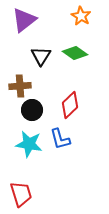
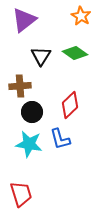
black circle: moved 2 px down
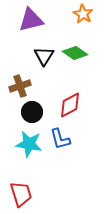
orange star: moved 2 px right, 2 px up
purple triangle: moved 7 px right; rotated 24 degrees clockwise
black triangle: moved 3 px right
brown cross: rotated 15 degrees counterclockwise
red diamond: rotated 16 degrees clockwise
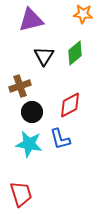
orange star: rotated 24 degrees counterclockwise
green diamond: rotated 75 degrees counterclockwise
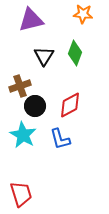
green diamond: rotated 30 degrees counterclockwise
black circle: moved 3 px right, 6 px up
cyan star: moved 6 px left, 9 px up; rotated 20 degrees clockwise
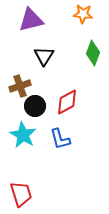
green diamond: moved 18 px right
red diamond: moved 3 px left, 3 px up
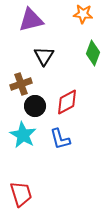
brown cross: moved 1 px right, 2 px up
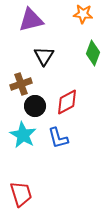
blue L-shape: moved 2 px left, 1 px up
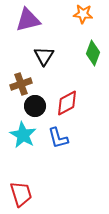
purple triangle: moved 3 px left
red diamond: moved 1 px down
